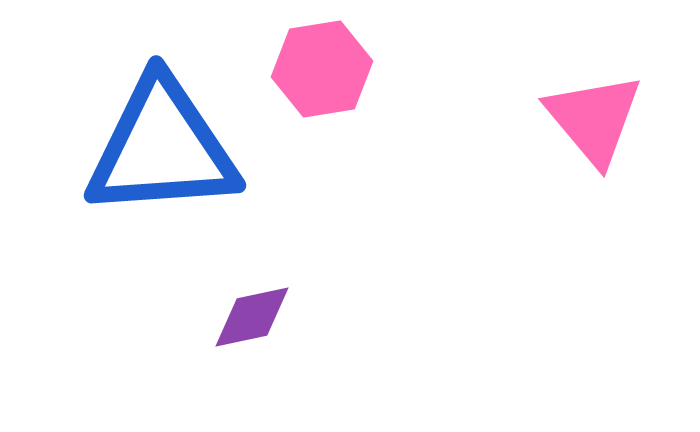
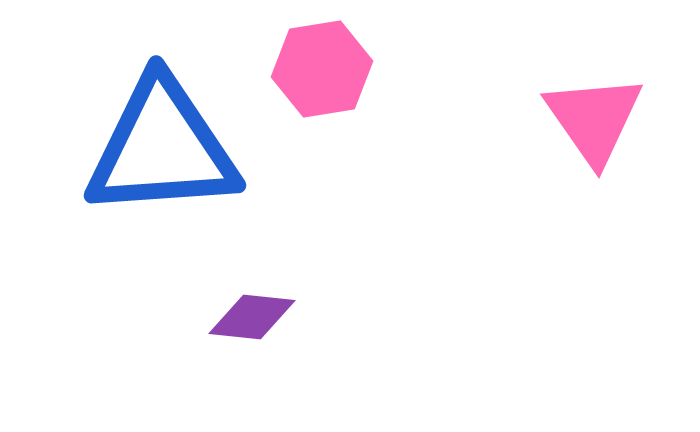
pink triangle: rotated 5 degrees clockwise
purple diamond: rotated 18 degrees clockwise
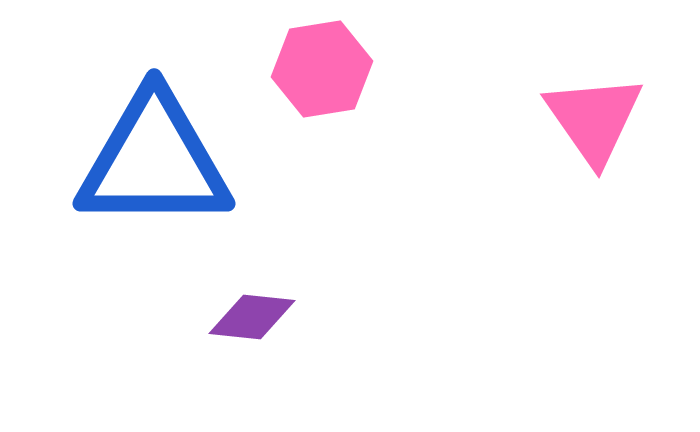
blue triangle: moved 8 px left, 13 px down; rotated 4 degrees clockwise
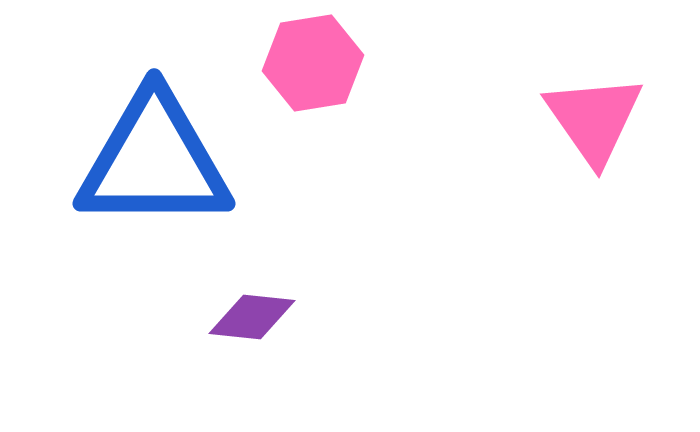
pink hexagon: moved 9 px left, 6 px up
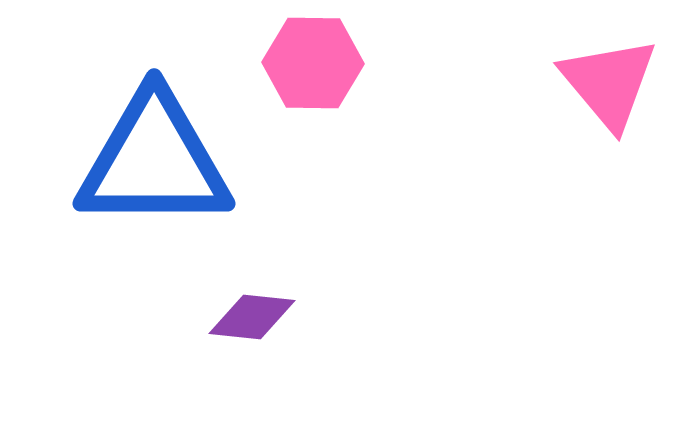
pink hexagon: rotated 10 degrees clockwise
pink triangle: moved 15 px right, 36 px up; rotated 5 degrees counterclockwise
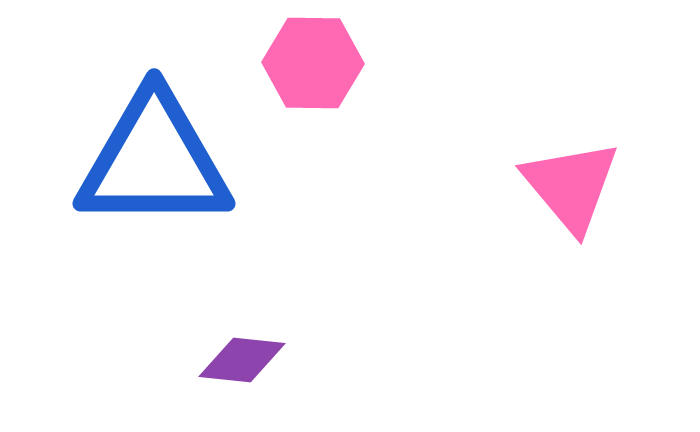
pink triangle: moved 38 px left, 103 px down
purple diamond: moved 10 px left, 43 px down
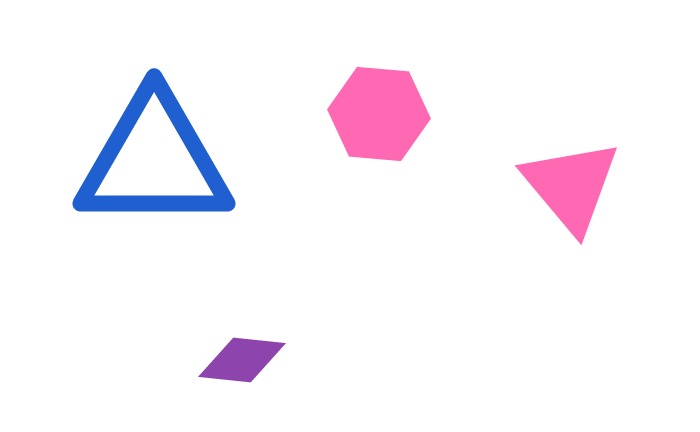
pink hexagon: moved 66 px right, 51 px down; rotated 4 degrees clockwise
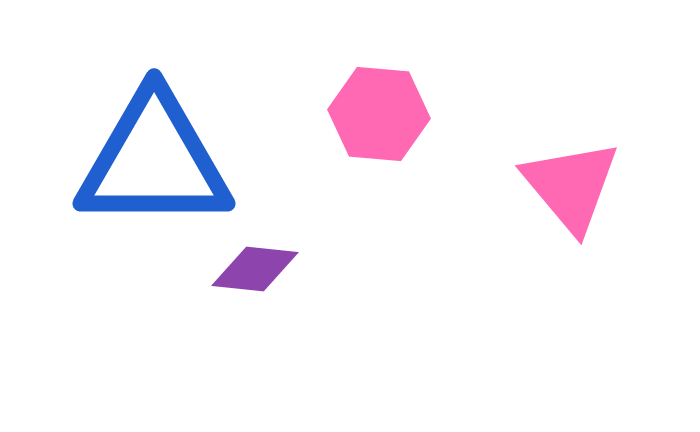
purple diamond: moved 13 px right, 91 px up
